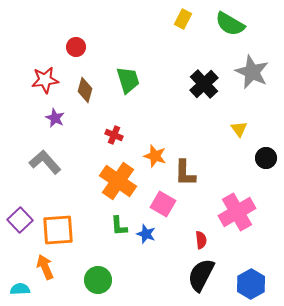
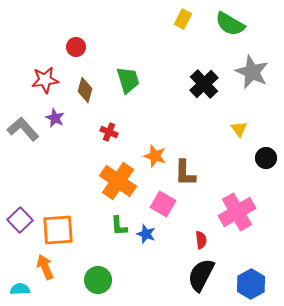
red cross: moved 5 px left, 3 px up
gray L-shape: moved 22 px left, 33 px up
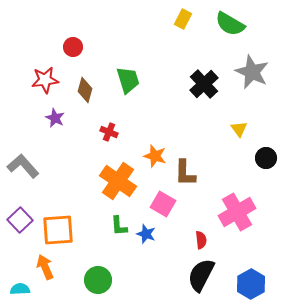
red circle: moved 3 px left
gray L-shape: moved 37 px down
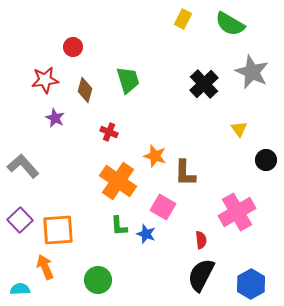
black circle: moved 2 px down
pink square: moved 3 px down
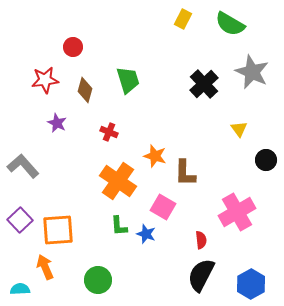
purple star: moved 2 px right, 5 px down
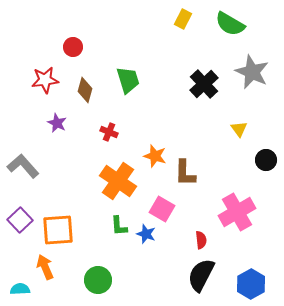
pink square: moved 1 px left, 2 px down
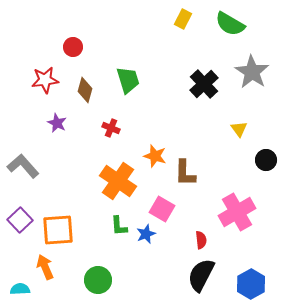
gray star: rotated 8 degrees clockwise
red cross: moved 2 px right, 4 px up
blue star: rotated 30 degrees clockwise
